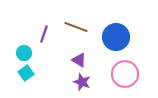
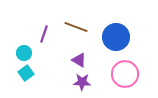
purple star: rotated 18 degrees counterclockwise
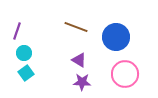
purple line: moved 27 px left, 3 px up
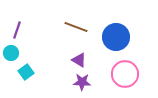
purple line: moved 1 px up
cyan circle: moved 13 px left
cyan square: moved 1 px up
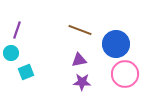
brown line: moved 4 px right, 3 px down
blue circle: moved 7 px down
purple triangle: rotated 42 degrees counterclockwise
cyan square: rotated 14 degrees clockwise
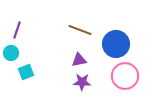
pink circle: moved 2 px down
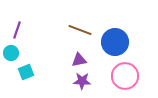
blue circle: moved 1 px left, 2 px up
purple star: moved 1 px up
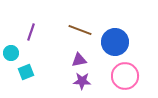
purple line: moved 14 px right, 2 px down
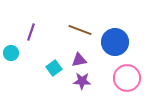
cyan square: moved 28 px right, 4 px up; rotated 14 degrees counterclockwise
pink circle: moved 2 px right, 2 px down
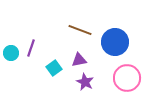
purple line: moved 16 px down
purple star: moved 3 px right, 1 px down; rotated 24 degrees clockwise
